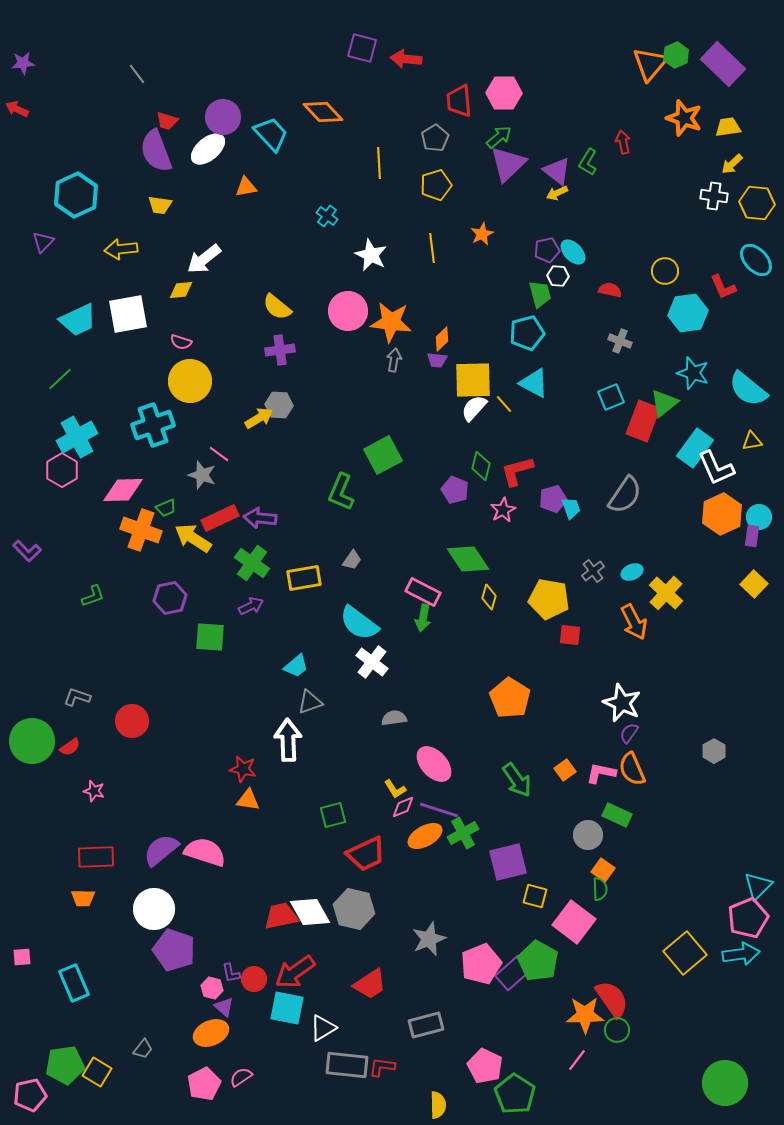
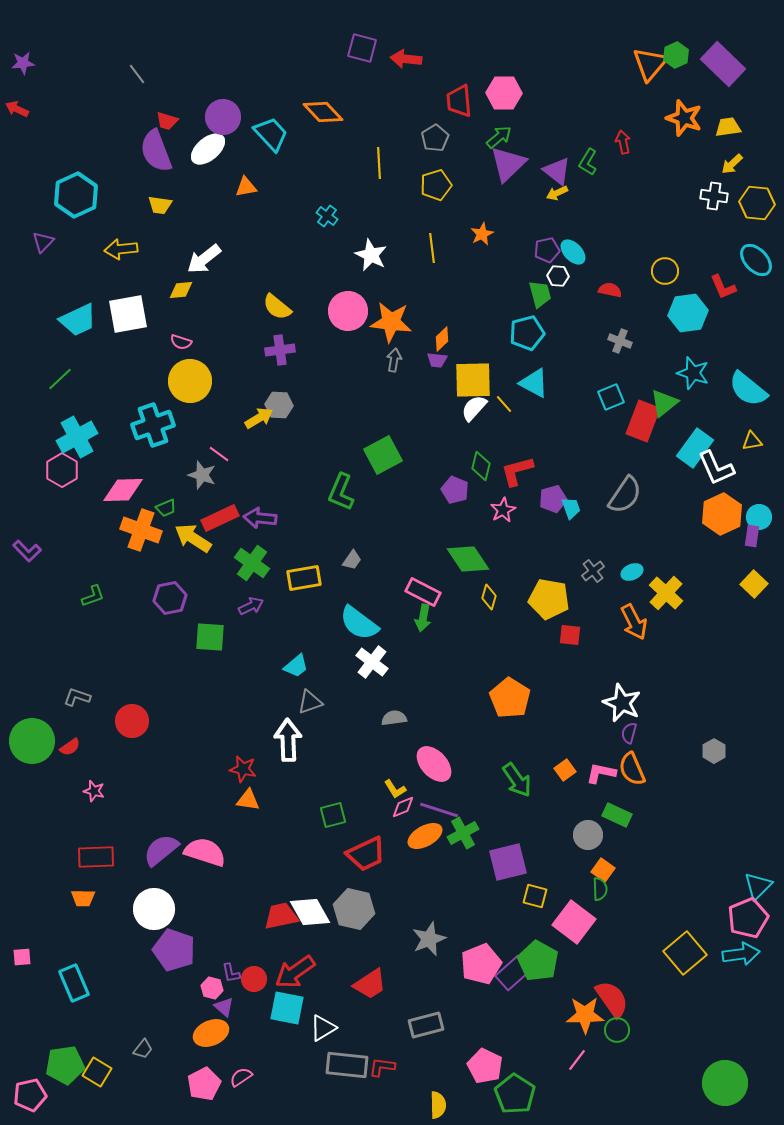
purple semicircle at (629, 733): rotated 20 degrees counterclockwise
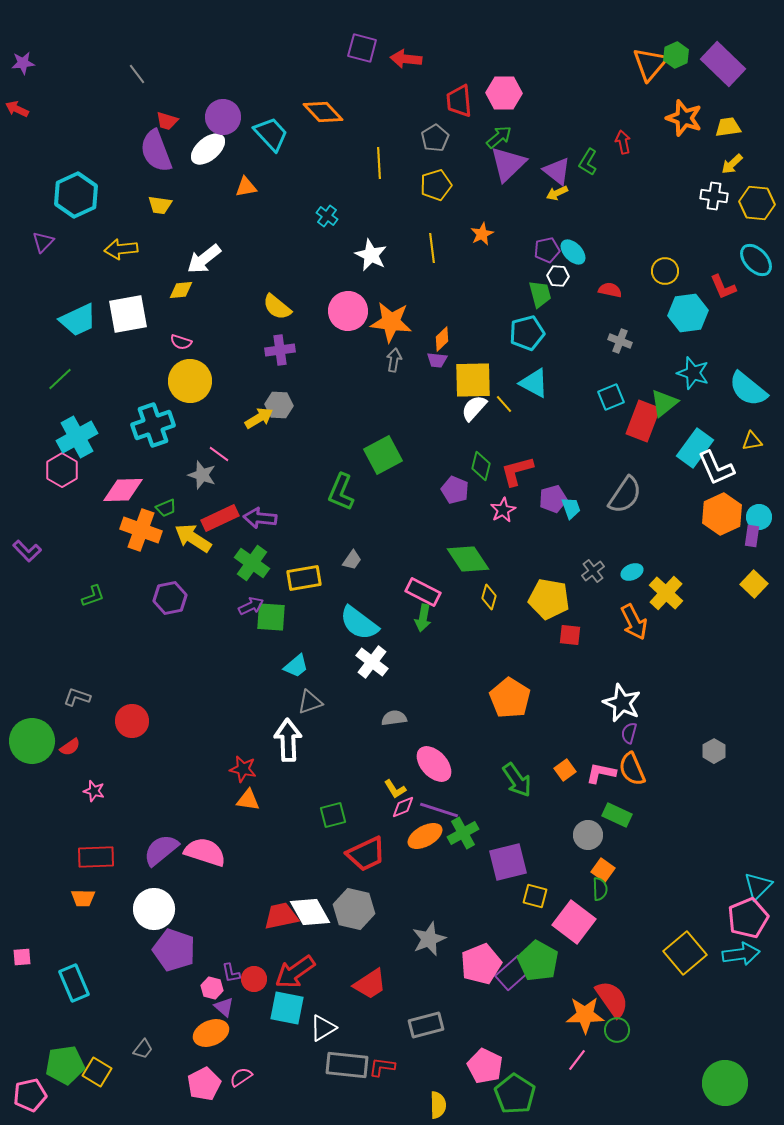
green square at (210, 637): moved 61 px right, 20 px up
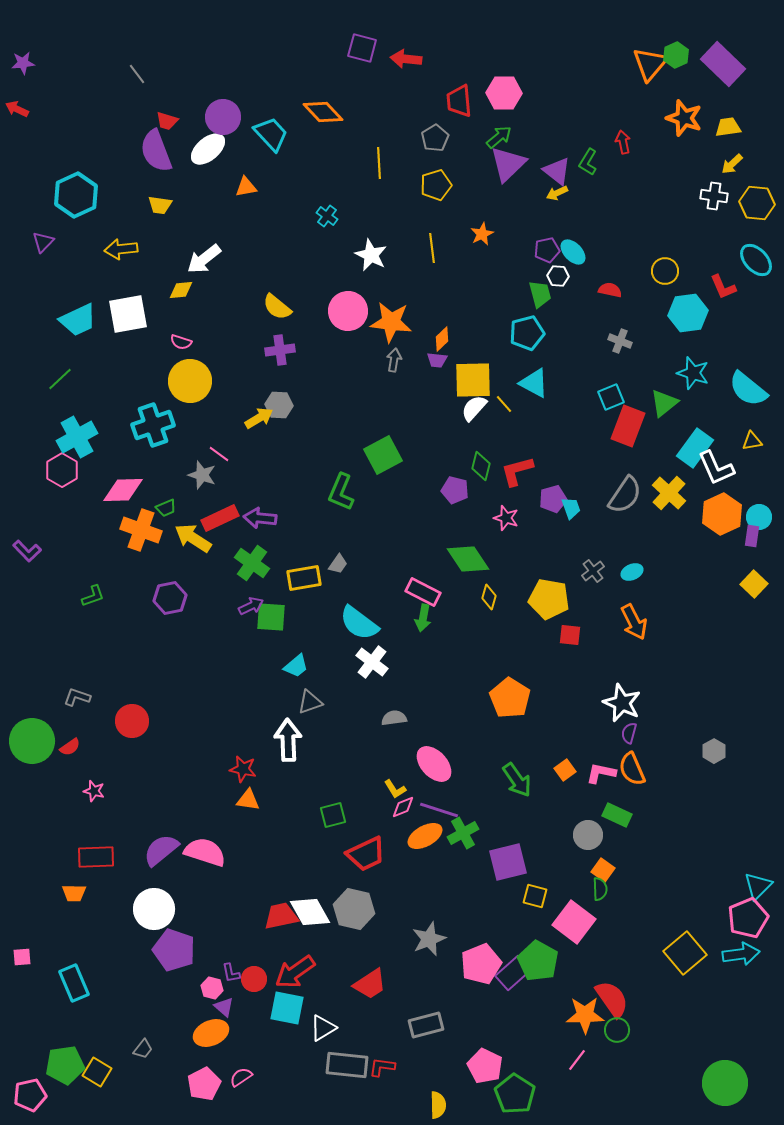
red rectangle at (643, 421): moved 15 px left, 5 px down
purple pentagon at (455, 490): rotated 8 degrees counterclockwise
pink star at (503, 510): moved 3 px right, 8 px down; rotated 25 degrees counterclockwise
gray trapezoid at (352, 560): moved 14 px left, 4 px down
yellow cross at (666, 593): moved 3 px right, 100 px up
orange trapezoid at (83, 898): moved 9 px left, 5 px up
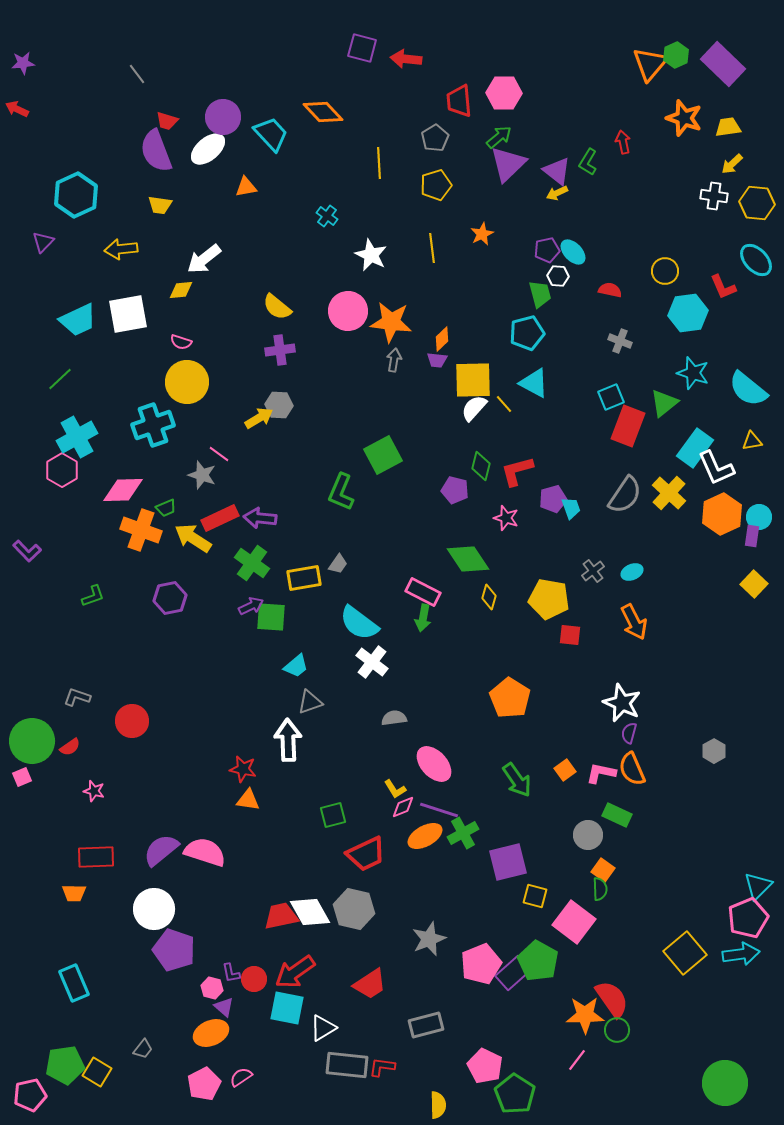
yellow circle at (190, 381): moved 3 px left, 1 px down
pink square at (22, 957): moved 180 px up; rotated 18 degrees counterclockwise
